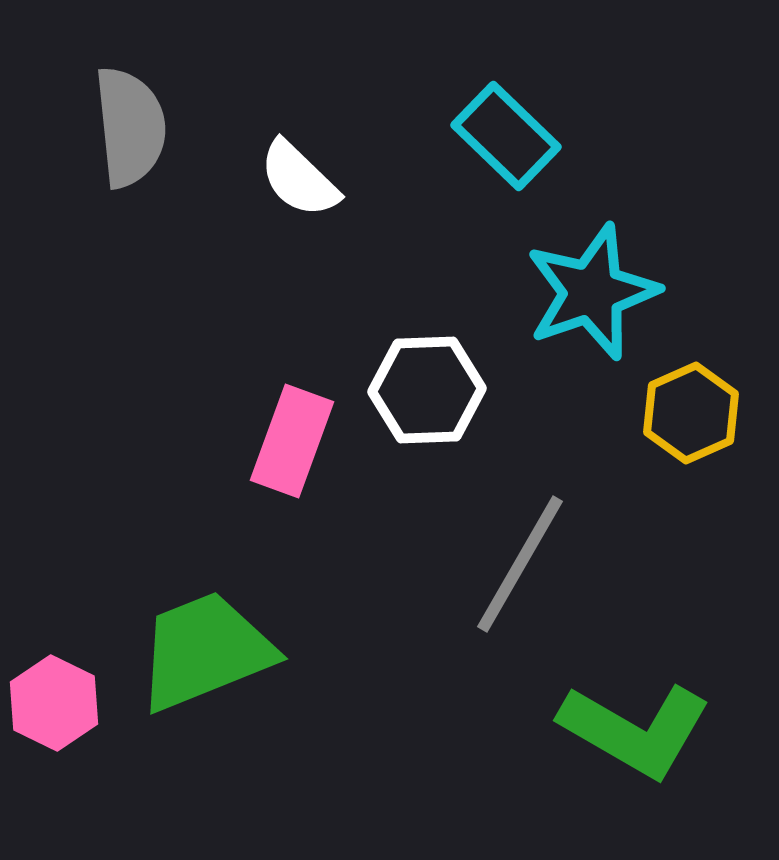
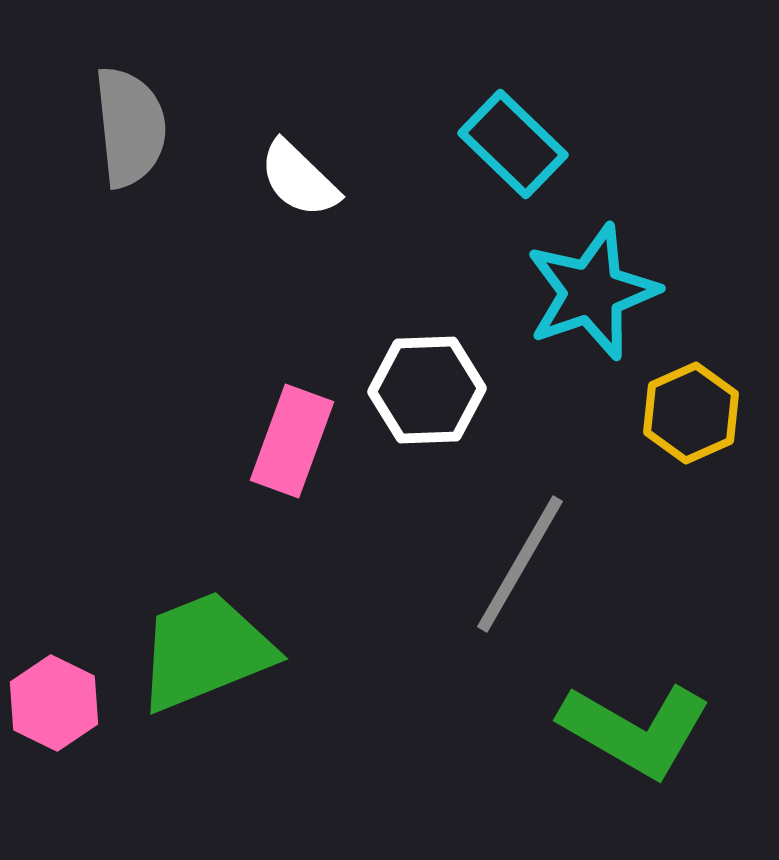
cyan rectangle: moved 7 px right, 8 px down
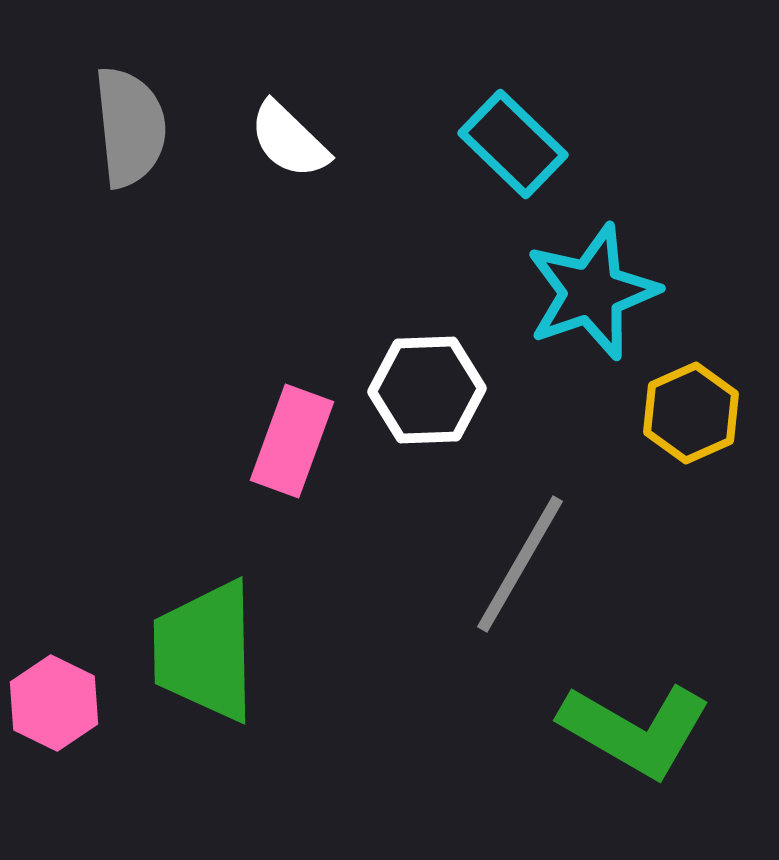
white semicircle: moved 10 px left, 39 px up
green trapezoid: rotated 69 degrees counterclockwise
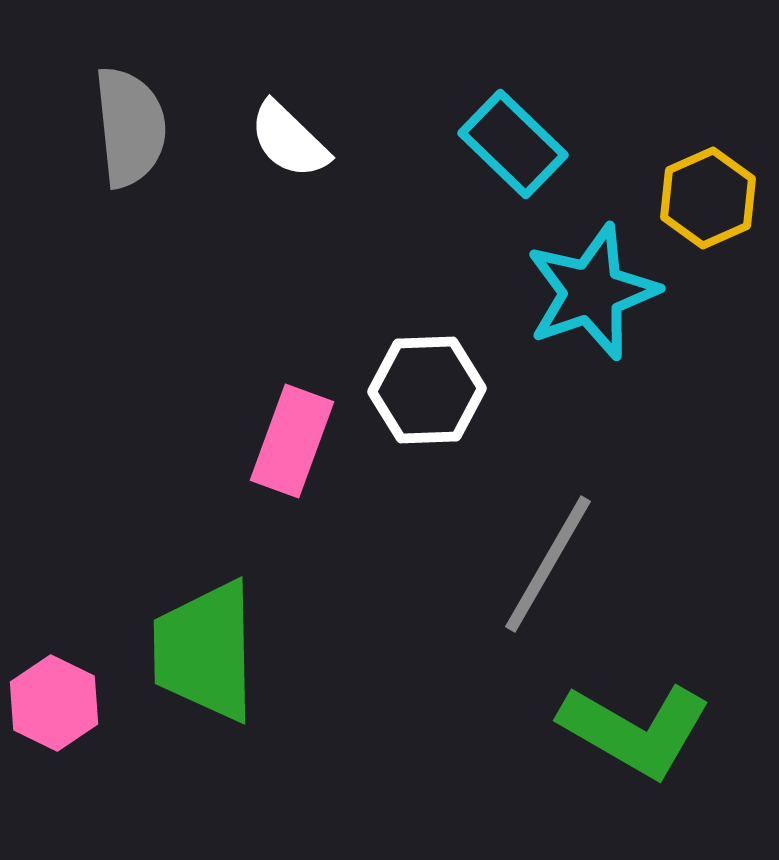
yellow hexagon: moved 17 px right, 215 px up
gray line: moved 28 px right
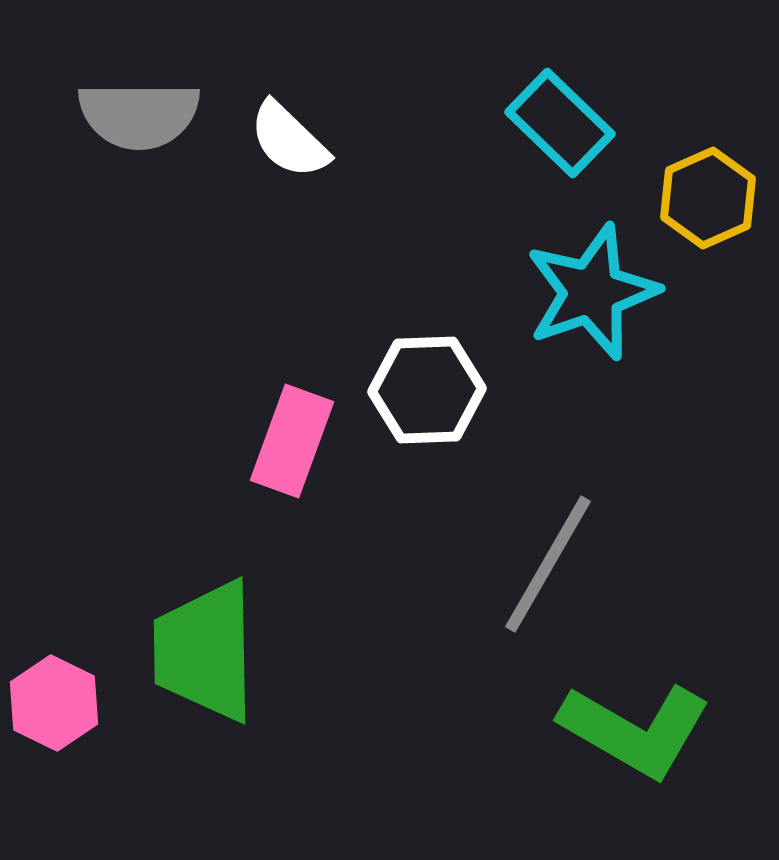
gray semicircle: moved 9 px right, 12 px up; rotated 96 degrees clockwise
cyan rectangle: moved 47 px right, 21 px up
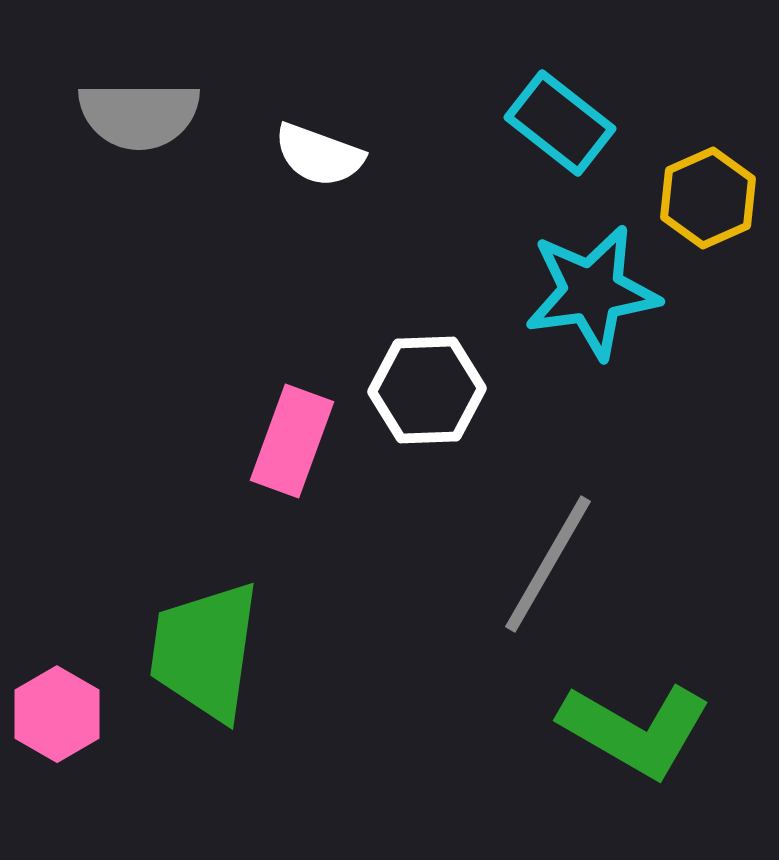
cyan rectangle: rotated 6 degrees counterclockwise
white semicircle: moved 30 px right, 15 px down; rotated 24 degrees counterclockwise
cyan star: rotated 11 degrees clockwise
green trapezoid: rotated 9 degrees clockwise
pink hexagon: moved 3 px right, 11 px down; rotated 4 degrees clockwise
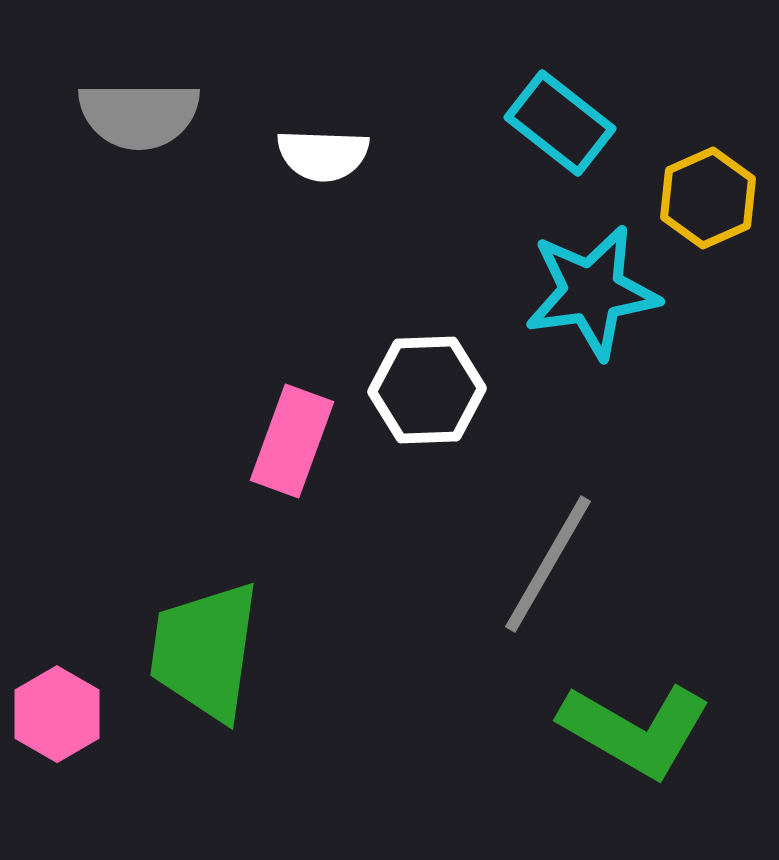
white semicircle: moved 4 px right; rotated 18 degrees counterclockwise
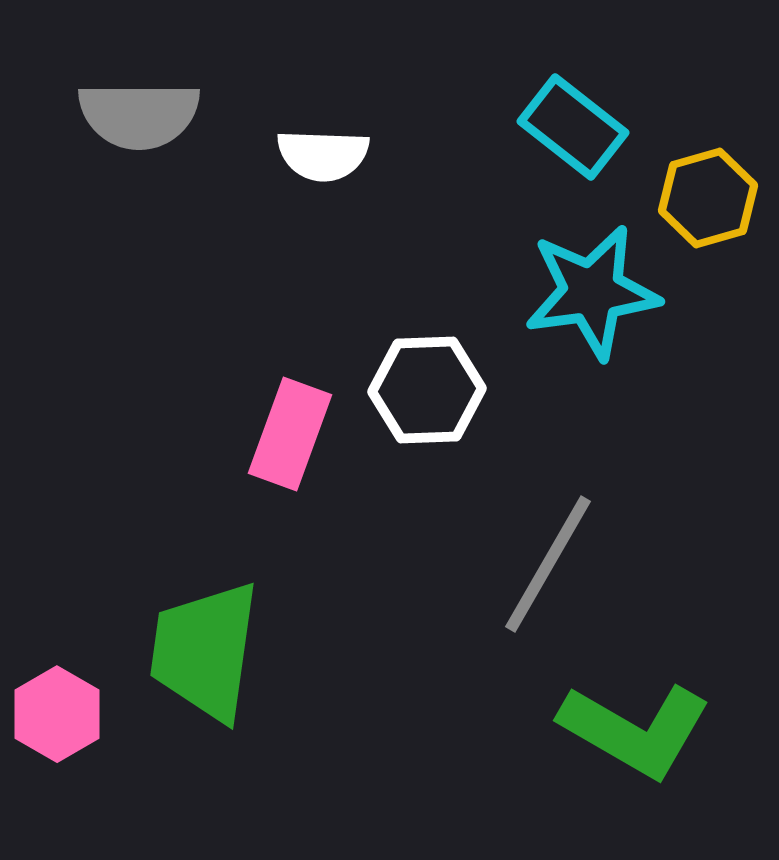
cyan rectangle: moved 13 px right, 4 px down
yellow hexagon: rotated 8 degrees clockwise
pink rectangle: moved 2 px left, 7 px up
